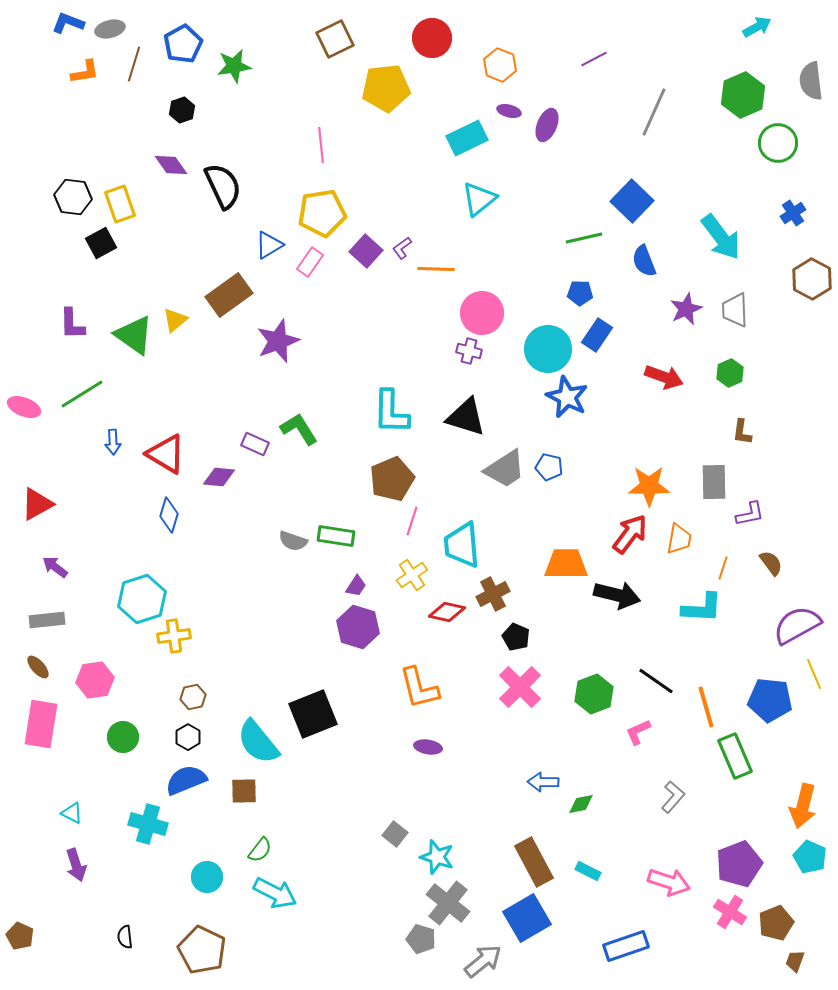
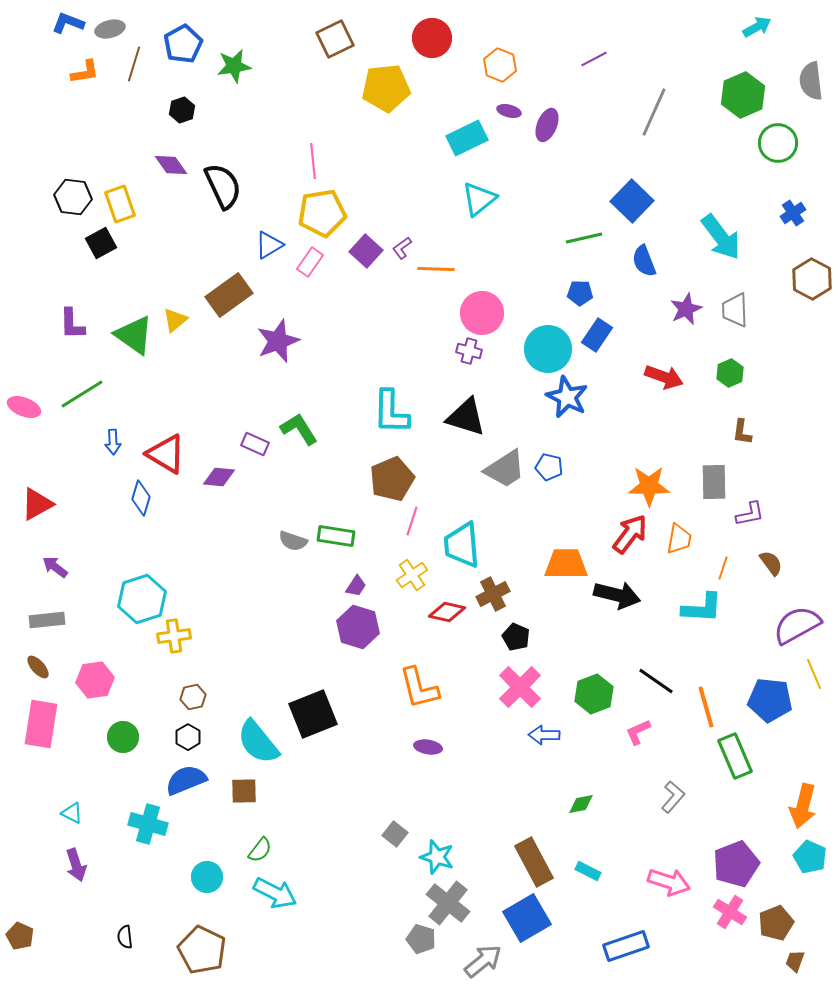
pink line at (321, 145): moved 8 px left, 16 px down
blue diamond at (169, 515): moved 28 px left, 17 px up
blue arrow at (543, 782): moved 1 px right, 47 px up
purple pentagon at (739, 864): moved 3 px left
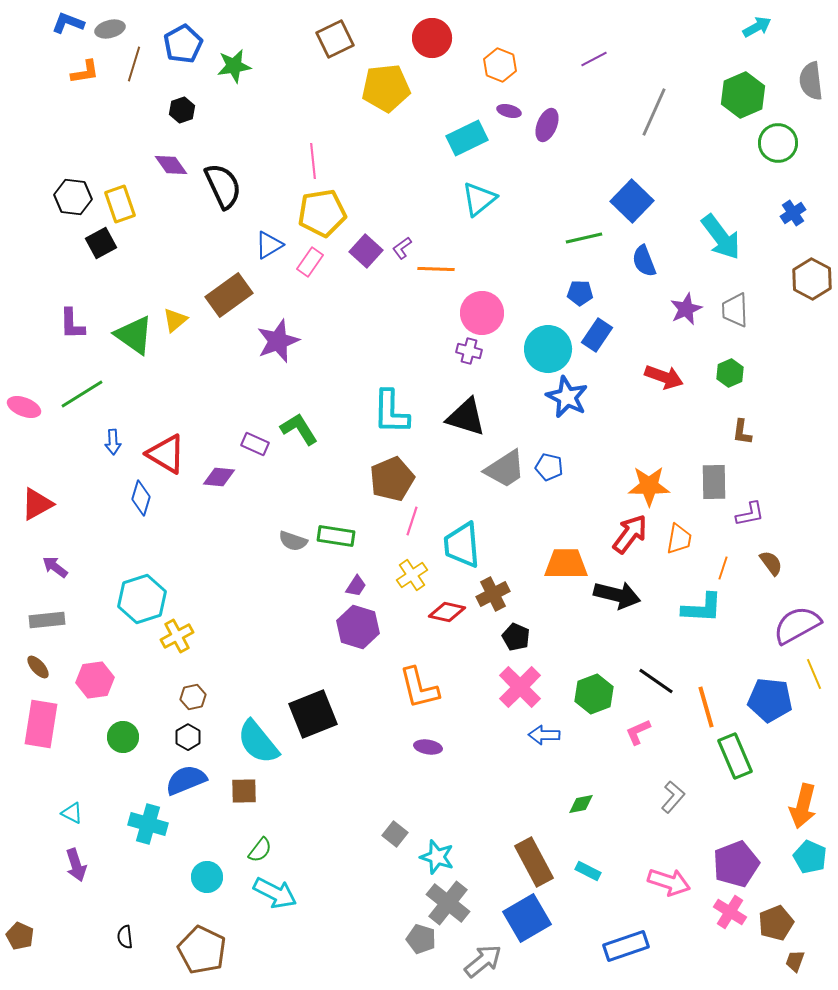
yellow cross at (174, 636): moved 3 px right; rotated 20 degrees counterclockwise
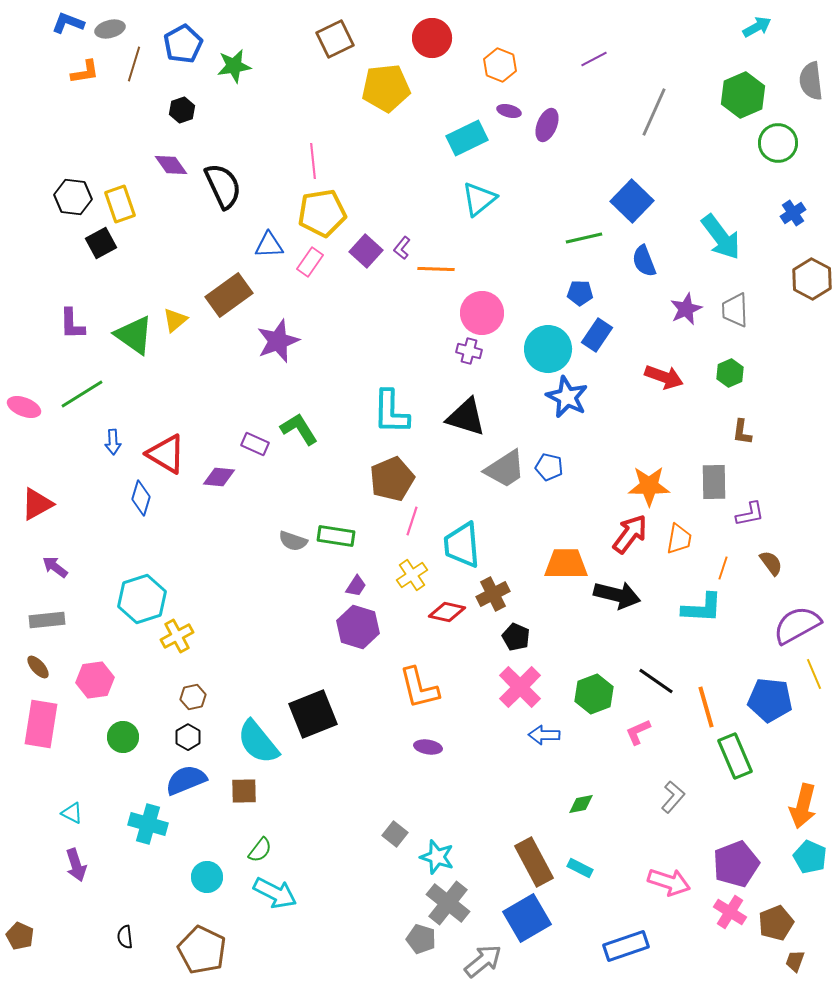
blue triangle at (269, 245): rotated 28 degrees clockwise
purple L-shape at (402, 248): rotated 15 degrees counterclockwise
cyan rectangle at (588, 871): moved 8 px left, 3 px up
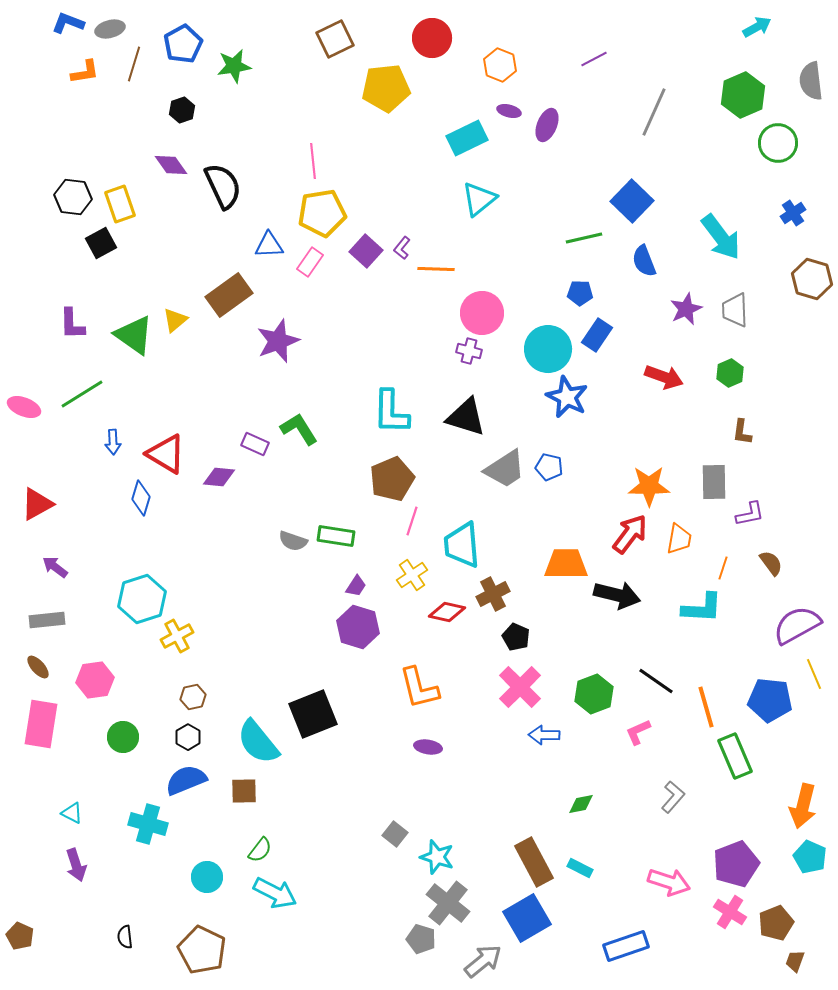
brown hexagon at (812, 279): rotated 12 degrees counterclockwise
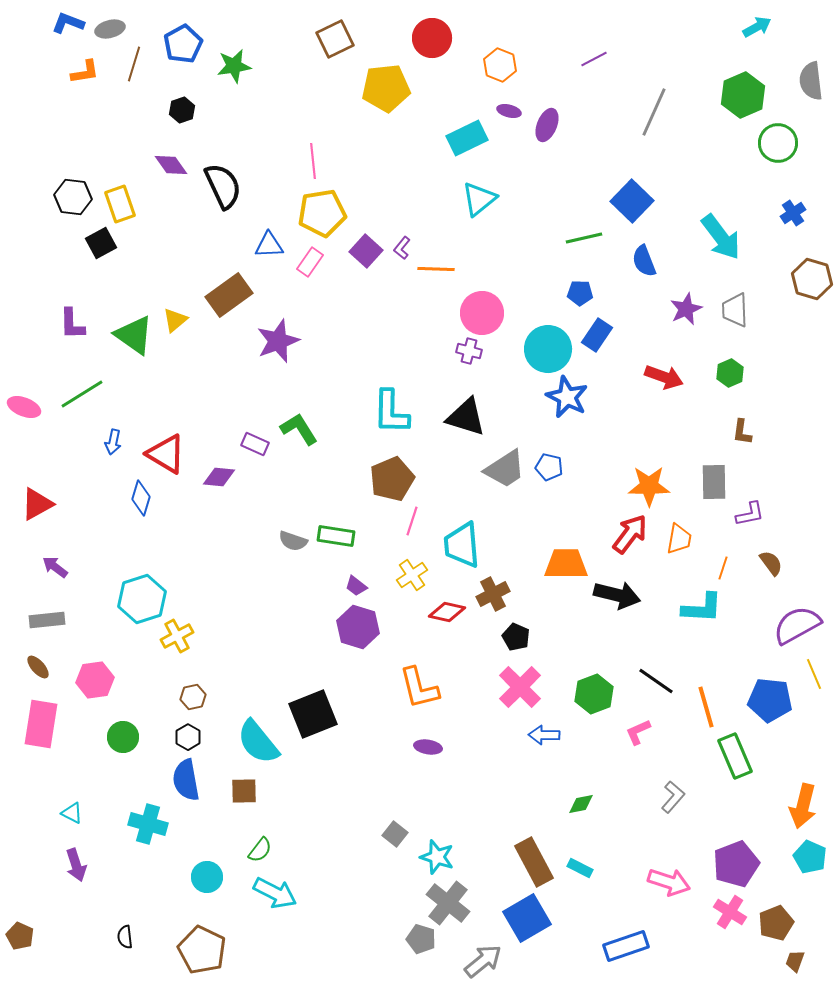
blue arrow at (113, 442): rotated 15 degrees clockwise
purple trapezoid at (356, 586): rotated 95 degrees clockwise
blue semicircle at (186, 780): rotated 78 degrees counterclockwise
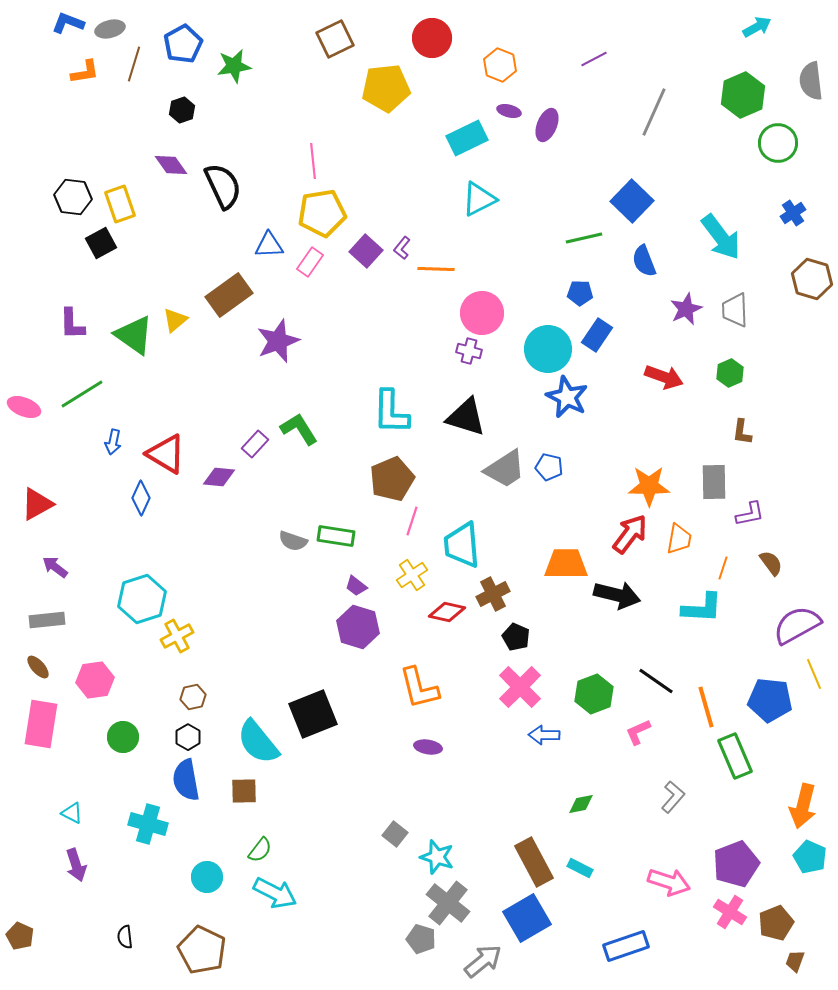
cyan triangle at (479, 199): rotated 12 degrees clockwise
purple rectangle at (255, 444): rotated 72 degrees counterclockwise
blue diamond at (141, 498): rotated 8 degrees clockwise
